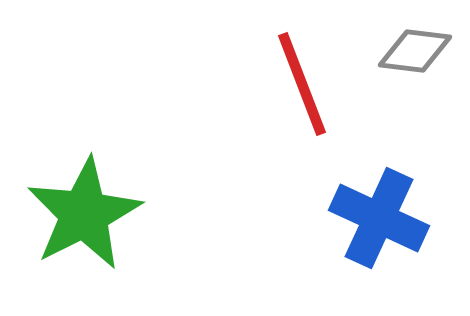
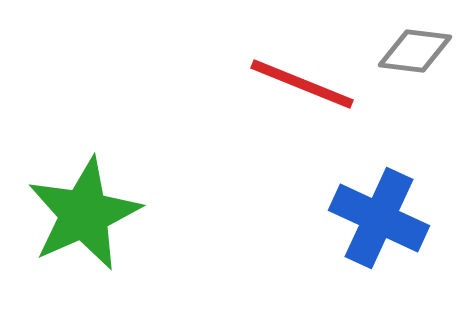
red line: rotated 47 degrees counterclockwise
green star: rotated 3 degrees clockwise
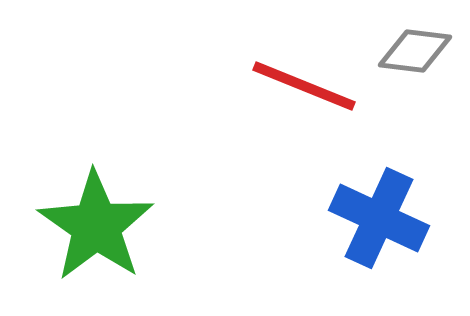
red line: moved 2 px right, 2 px down
green star: moved 12 px right, 12 px down; rotated 13 degrees counterclockwise
